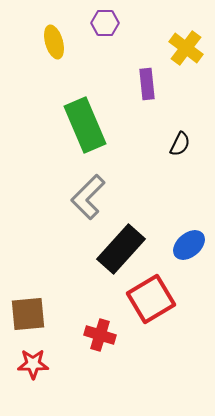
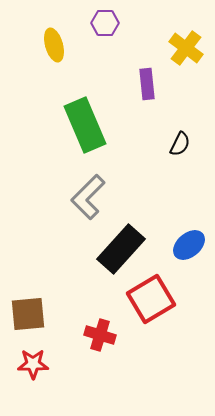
yellow ellipse: moved 3 px down
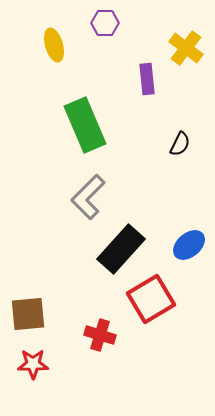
purple rectangle: moved 5 px up
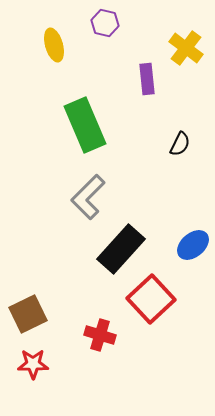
purple hexagon: rotated 12 degrees clockwise
blue ellipse: moved 4 px right
red square: rotated 12 degrees counterclockwise
brown square: rotated 21 degrees counterclockwise
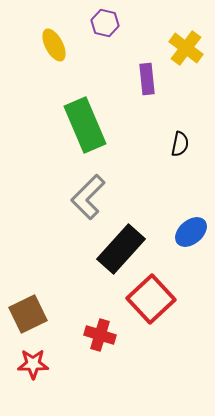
yellow ellipse: rotated 12 degrees counterclockwise
black semicircle: rotated 15 degrees counterclockwise
blue ellipse: moved 2 px left, 13 px up
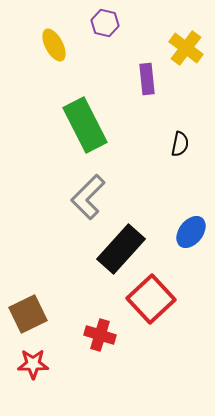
green rectangle: rotated 4 degrees counterclockwise
blue ellipse: rotated 12 degrees counterclockwise
